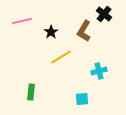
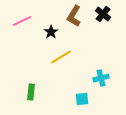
black cross: moved 1 px left
pink line: rotated 12 degrees counterclockwise
brown L-shape: moved 10 px left, 15 px up
cyan cross: moved 2 px right, 7 px down
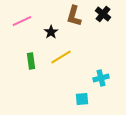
brown L-shape: rotated 15 degrees counterclockwise
green rectangle: moved 31 px up; rotated 14 degrees counterclockwise
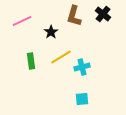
cyan cross: moved 19 px left, 11 px up
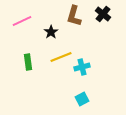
yellow line: rotated 10 degrees clockwise
green rectangle: moved 3 px left, 1 px down
cyan square: rotated 24 degrees counterclockwise
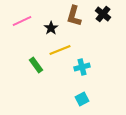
black star: moved 4 px up
yellow line: moved 1 px left, 7 px up
green rectangle: moved 8 px right, 3 px down; rotated 28 degrees counterclockwise
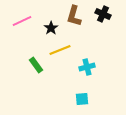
black cross: rotated 14 degrees counterclockwise
cyan cross: moved 5 px right
cyan square: rotated 24 degrees clockwise
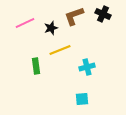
brown L-shape: rotated 55 degrees clockwise
pink line: moved 3 px right, 2 px down
black star: rotated 16 degrees clockwise
green rectangle: moved 1 px down; rotated 28 degrees clockwise
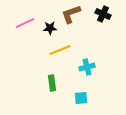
brown L-shape: moved 3 px left, 2 px up
black star: moved 1 px left; rotated 16 degrees clockwise
green rectangle: moved 16 px right, 17 px down
cyan square: moved 1 px left, 1 px up
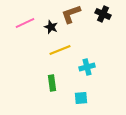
black star: moved 1 px right, 1 px up; rotated 24 degrees clockwise
